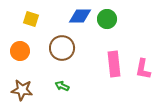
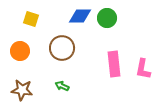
green circle: moved 1 px up
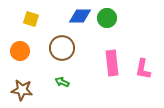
pink rectangle: moved 2 px left, 1 px up
green arrow: moved 4 px up
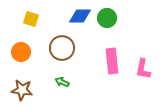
orange circle: moved 1 px right, 1 px down
pink rectangle: moved 2 px up
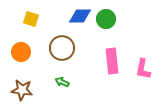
green circle: moved 1 px left, 1 px down
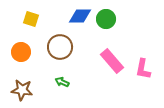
brown circle: moved 2 px left, 1 px up
pink rectangle: rotated 35 degrees counterclockwise
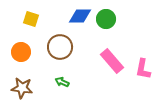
brown star: moved 2 px up
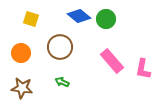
blue diamond: moved 1 px left; rotated 40 degrees clockwise
orange circle: moved 1 px down
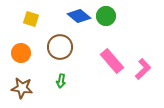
green circle: moved 3 px up
pink L-shape: rotated 145 degrees counterclockwise
green arrow: moved 1 px left, 1 px up; rotated 104 degrees counterclockwise
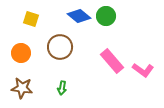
pink L-shape: moved 1 px down; rotated 80 degrees clockwise
green arrow: moved 1 px right, 7 px down
